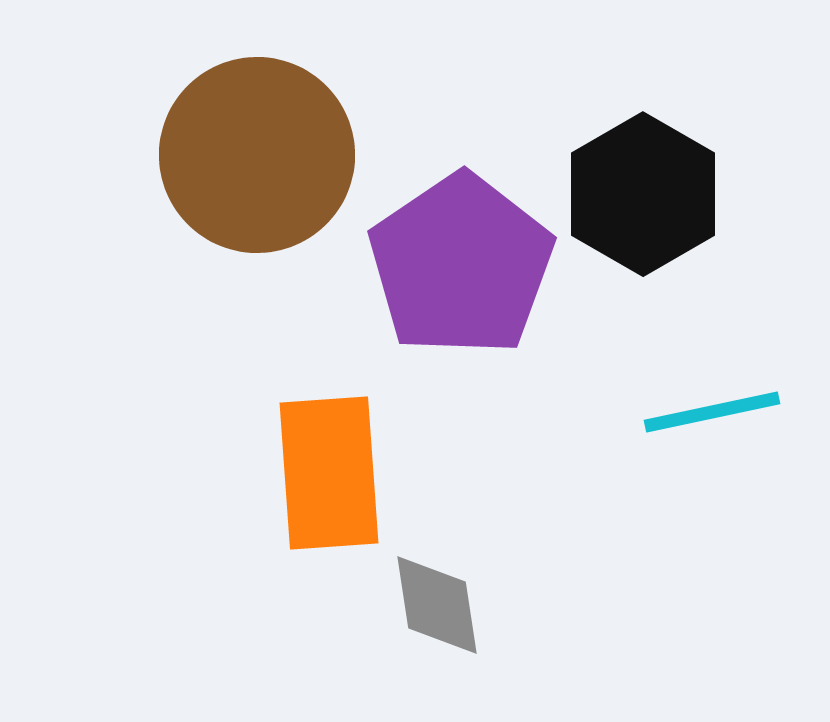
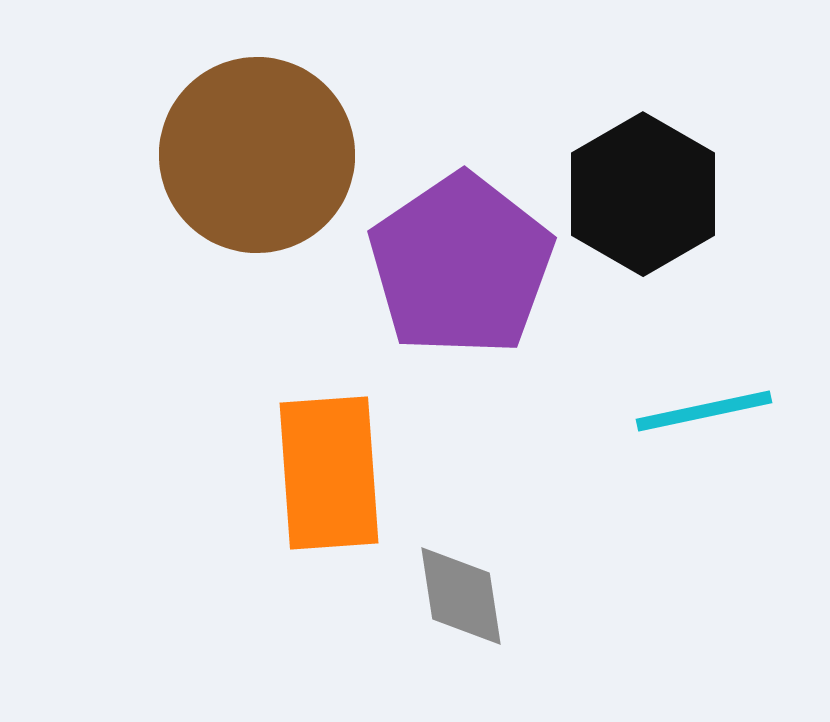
cyan line: moved 8 px left, 1 px up
gray diamond: moved 24 px right, 9 px up
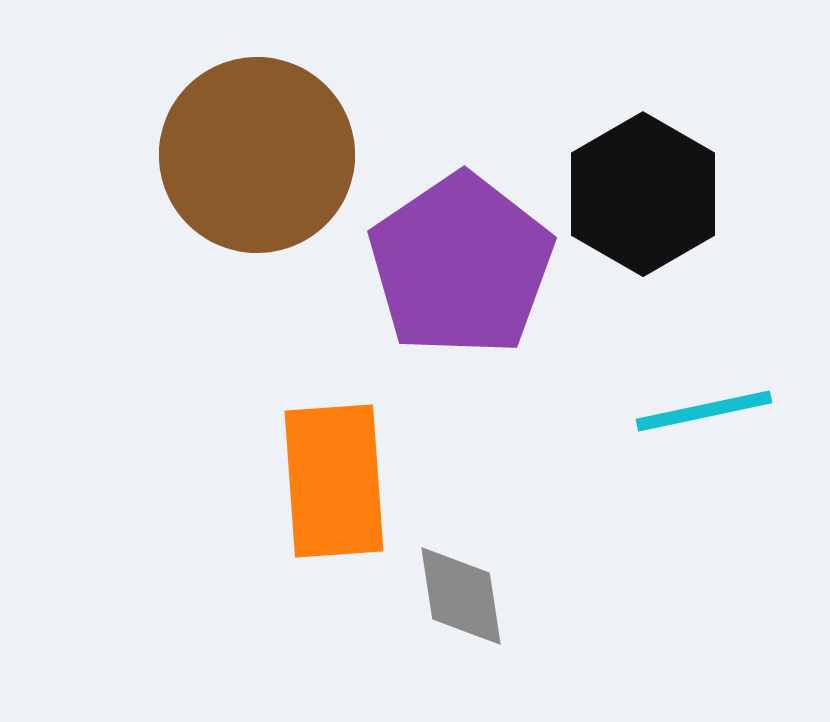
orange rectangle: moved 5 px right, 8 px down
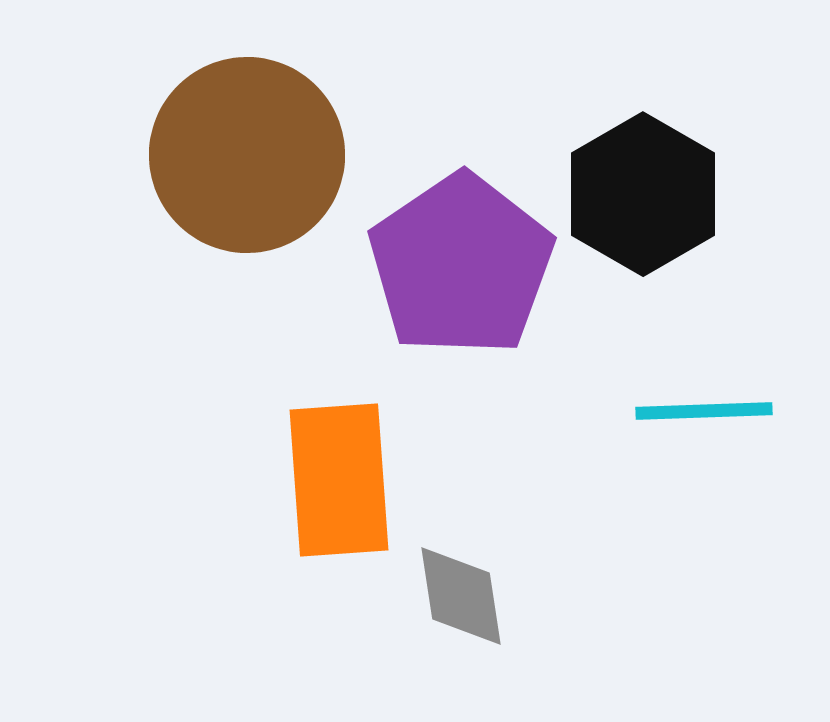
brown circle: moved 10 px left
cyan line: rotated 10 degrees clockwise
orange rectangle: moved 5 px right, 1 px up
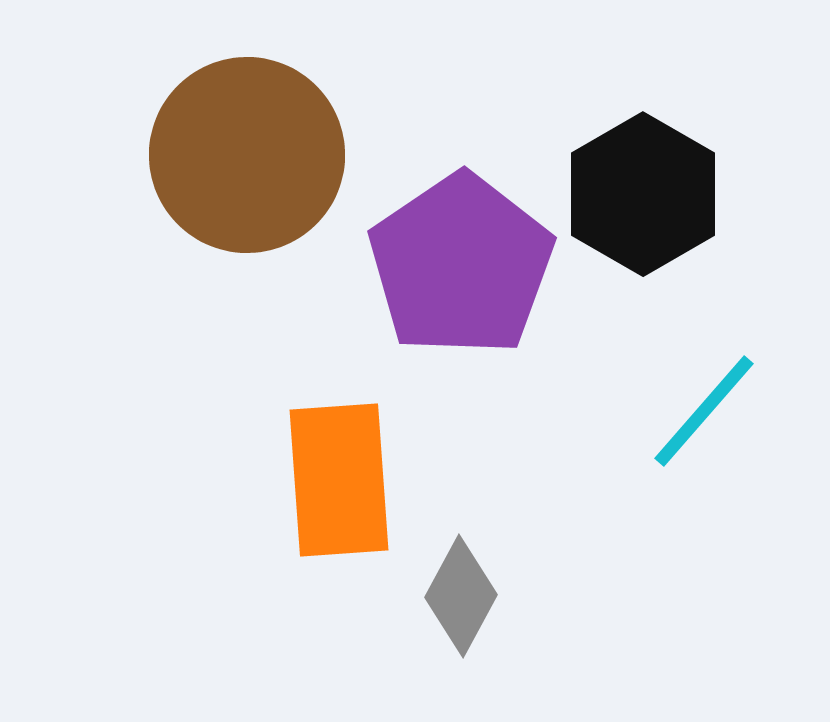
cyan line: rotated 47 degrees counterclockwise
gray diamond: rotated 37 degrees clockwise
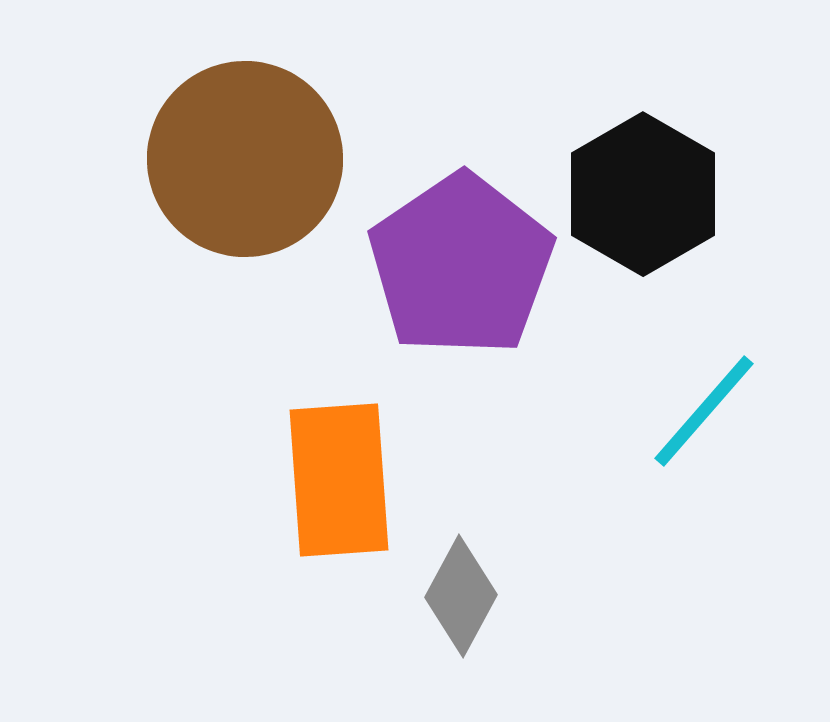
brown circle: moved 2 px left, 4 px down
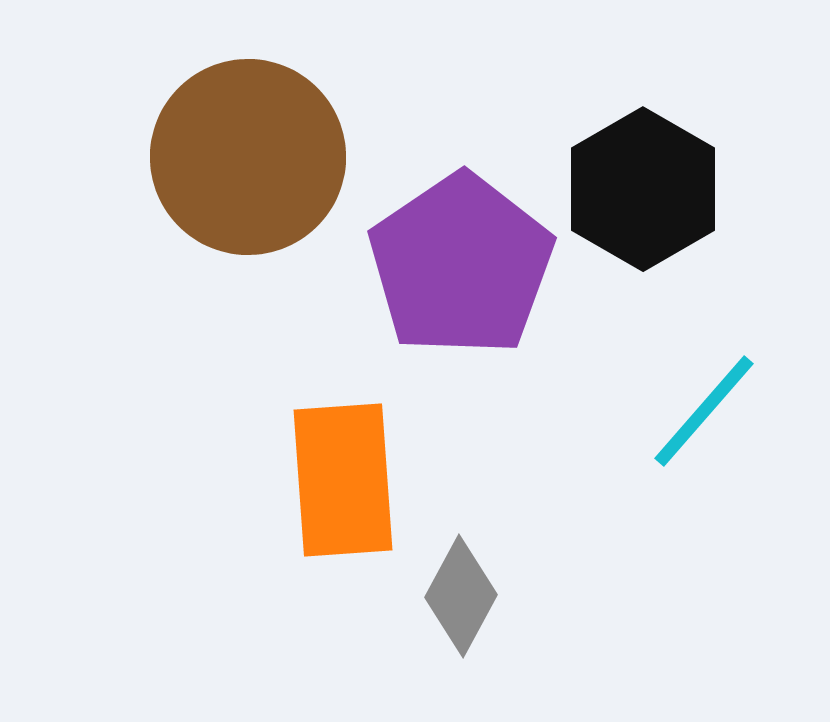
brown circle: moved 3 px right, 2 px up
black hexagon: moved 5 px up
orange rectangle: moved 4 px right
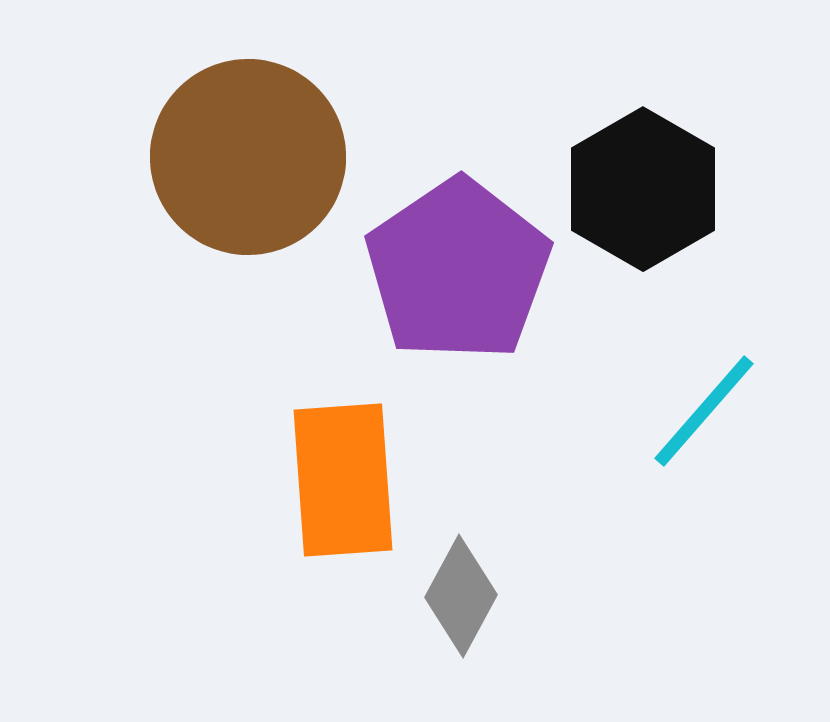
purple pentagon: moved 3 px left, 5 px down
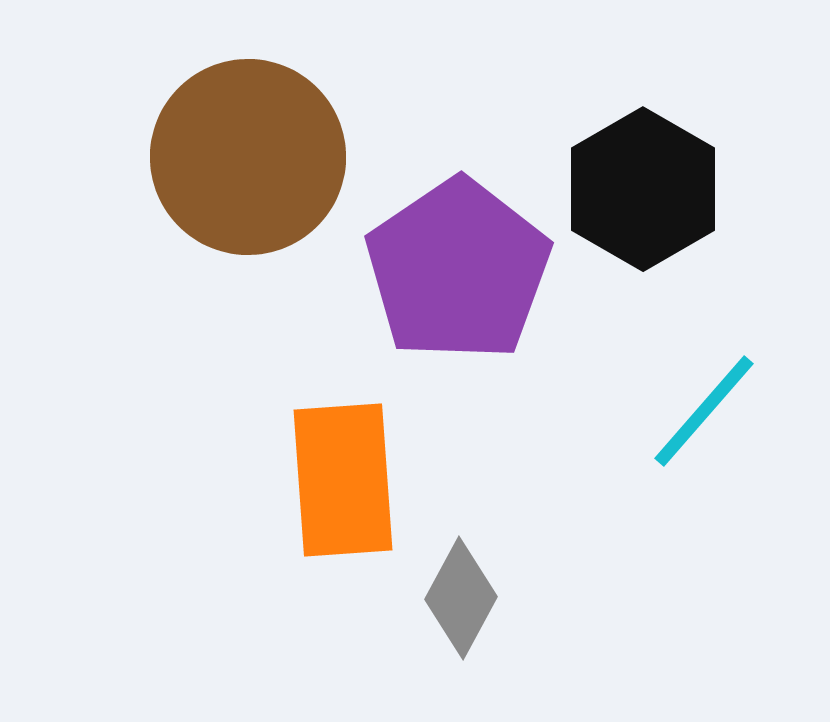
gray diamond: moved 2 px down
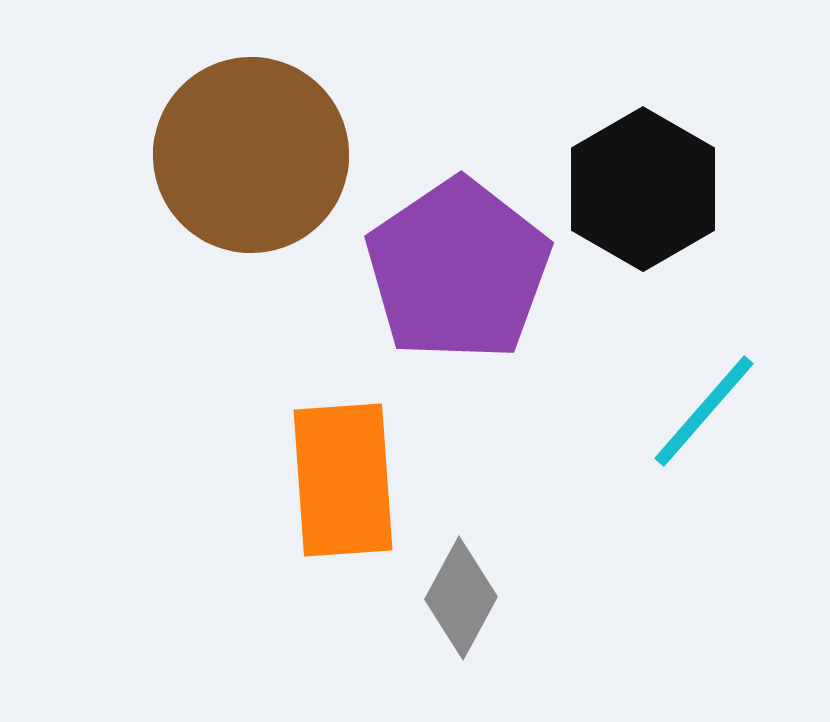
brown circle: moved 3 px right, 2 px up
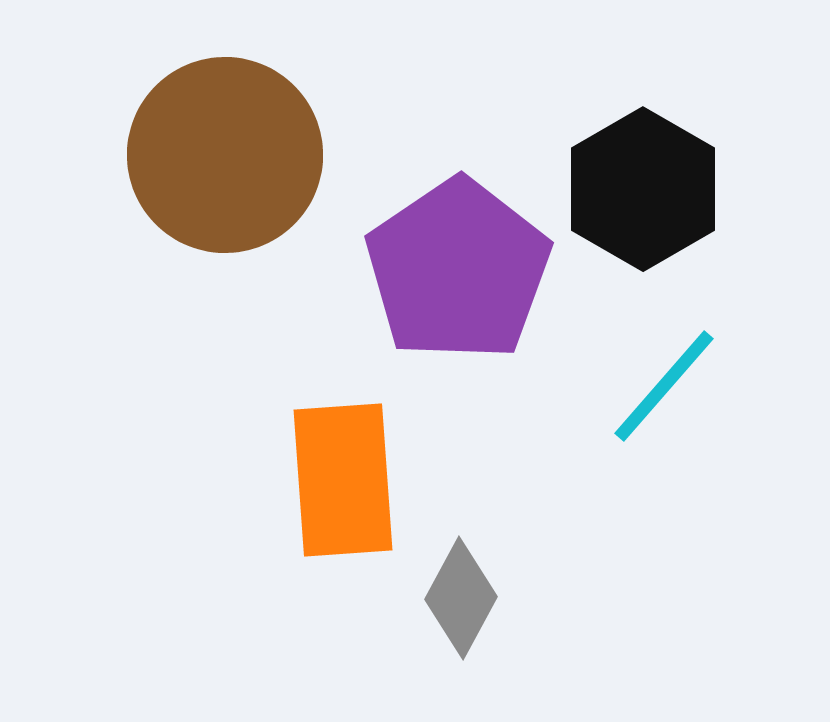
brown circle: moved 26 px left
cyan line: moved 40 px left, 25 px up
